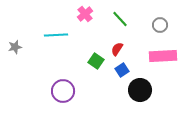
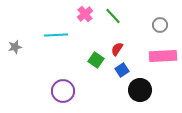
green line: moved 7 px left, 3 px up
green square: moved 1 px up
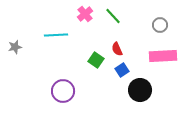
red semicircle: rotated 56 degrees counterclockwise
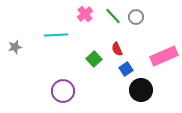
gray circle: moved 24 px left, 8 px up
pink rectangle: moved 1 px right; rotated 20 degrees counterclockwise
green square: moved 2 px left, 1 px up; rotated 14 degrees clockwise
blue square: moved 4 px right, 1 px up
black circle: moved 1 px right
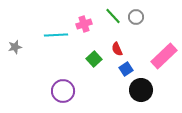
pink cross: moved 1 px left, 10 px down; rotated 21 degrees clockwise
pink rectangle: rotated 20 degrees counterclockwise
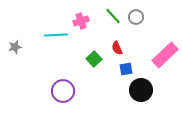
pink cross: moved 3 px left, 3 px up
red semicircle: moved 1 px up
pink rectangle: moved 1 px right, 1 px up
blue square: rotated 24 degrees clockwise
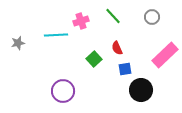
gray circle: moved 16 px right
gray star: moved 3 px right, 4 px up
blue square: moved 1 px left
